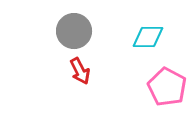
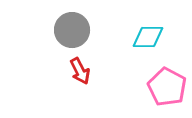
gray circle: moved 2 px left, 1 px up
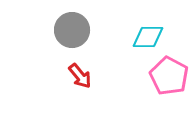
red arrow: moved 5 px down; rotated 12 degrees counterclockwise
pink pentagon: moved 2 px right, 11 px up
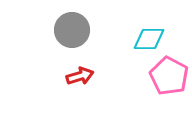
cyan diamond: moved 1 px right, 2 px down
red arrow: rotated 68 degrees counterclockwise
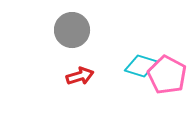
cyan diamond: moved 8 px left, 27 px down; rotated 16 degrees clockwise
pink pentagon: moved 2 px left, 1 px up
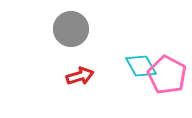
gray circle: moved 1 px left, 1 px up
cyan diamond: rotated 44 degrees clockwise
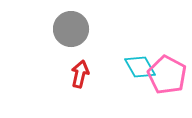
cyan diamond: moved 1 px left, 1 px down
red arrow: moved 2 px up; rotated 60 degrees counterclockwise
